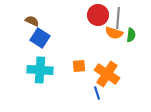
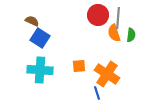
orange semicircle: rotated 54 degrees clockwise
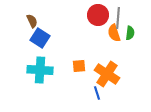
brown semicircle: rotated 40 degrees clockwise
green semicircle: moved 1 px left, 2 px up
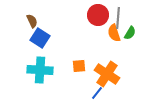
green semicircle: rotated 24 degrees clockwise
blue line: rotated 56 degrees clockwise
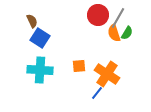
gray line: rotated 25 degrees clockwise
green semicircle: moved 3 px left
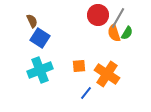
cyan cross: rotated 25 degrees counterclockwise
blue line: moved 11 px left
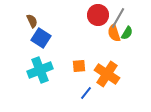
blue square: moved 1 px right
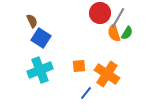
red circle: moved 2 px right, 2 px up
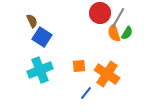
blue square: moved 1 px right, 1 px up
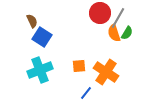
orange cross: moved 1 px left, 2 px up
